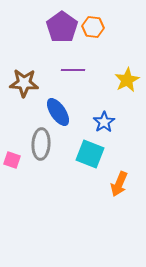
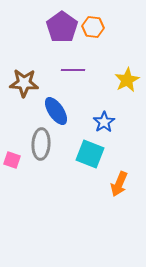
blue ellipse: moved 2 px left, 1 px up
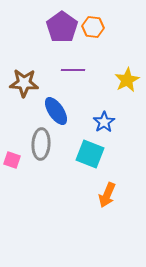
orange arrow: moved 12 px left, 11 px down
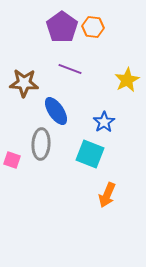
purple line: moved 3 px left, 1 px up; rotated 20 degrees clockwise
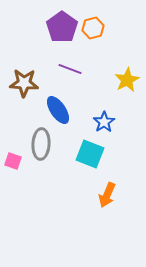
orange hexagon: moved 1 px down; rotated 20 degrees counterclockwise
blue ellipse: moved 2 px right, 1 px up
pink square: moved 1 px right, 1 px down
